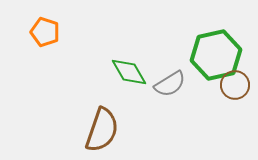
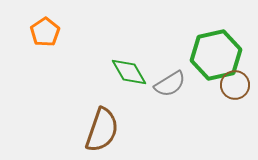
orange pentagon: rotated 20 degrees clockwise
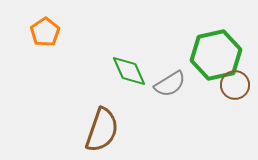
green diamond: moved 1 px up; rotated 6 degrees clockwise
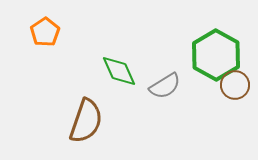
green hexagon: rotated 18 degrees counterclockwise
green diamond: moved 10 px left
gray semicircle: moved 5 px left, 2 px down
brown semicircle: moved 16 px left, 9 px up
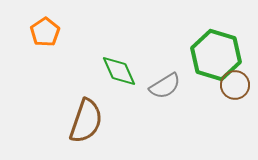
green hexagon: rotated 12 degrees counterclockwise
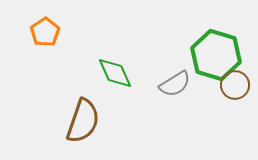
green diamond: moved 4 px left, 2 px down
gray semicircle: moved 10 px right, 2 px up
brown semicircle: moved 3 px left
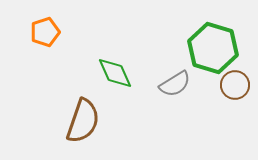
orange pentagon: rotated 16 degrees clockwise
green hexagon: moved 3 px left, 7 px up
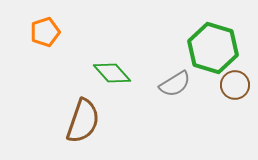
green diamond: moved 3 px left; rotated 18 degrees counterclockwise
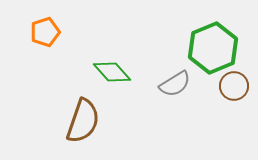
green hexagon: rotated 21 degrees clockwise
green diamond: moved 1 px up
brown circle: moved 1 px left, 1 px down
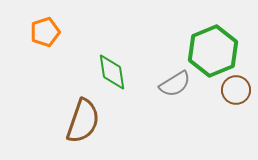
green hexagon: moved 3 px down
green diamond: rotated 33 degrees clockwise
brown circle: moved 2 px right, 4 px down
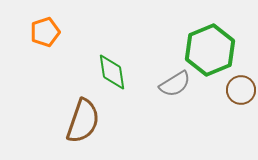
green hexagon: moved 3 px left, 1 px up
brown circle: moved 5 px right
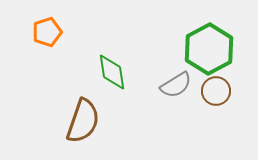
orange pentagon: moved 2 px right
green hexagon: moved 1 px left, 1 px up; rotated 6 degrees counterclockwise
gray semicircle: moved 1 px right, 1 px down
brown circle: moved 25 px left, 1 px down
